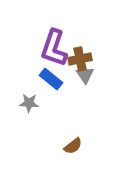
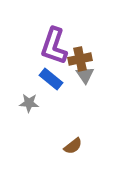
purple L-shape: moved 2 px up
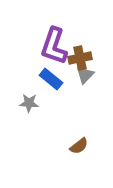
brown cross: moved 1 px up
gray triangle: rotated 18 degrees clockwise
brown semicircle: moved 6 px right
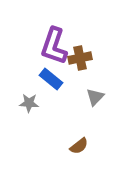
gray triangle: moved 10 px right, 22 px down
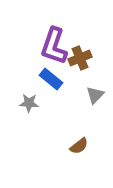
brown cross: rotated 10 degrees counterclockwise
gray triangle: moved 2 px up
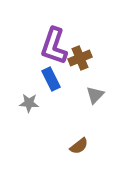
blue rectangle: rotated 25 degrees clockwise
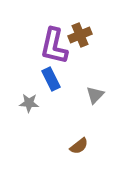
purple L-shape: rotated 6 degrees counterclockwise
brown cross: moved 23 px up
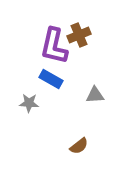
brown cross: moved 1 px left
blue rectangle: rotated 35 degrees counterclockwise
gray triangle: rotated 42 degrees clockwise
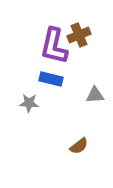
blue rectangle: rotated 15 degrees counterclockwise
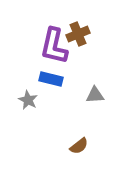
brown cross: moved 1 px left, 1 px up
gray star: moved 1 px left, 3 px up; rotated 24 degrees clockwise
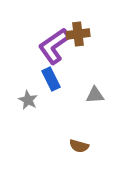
brown cross: rotated 15 degrees clockwise
purple L-shape: rotated 42 degrees clockwise
blue rectangle: rotated 50 degrees clockwise
brown semicircle: rotated 54 degrees clockwise
